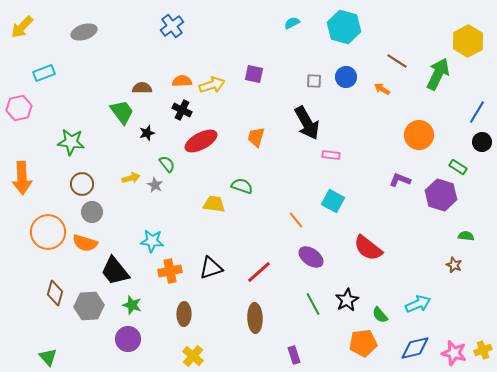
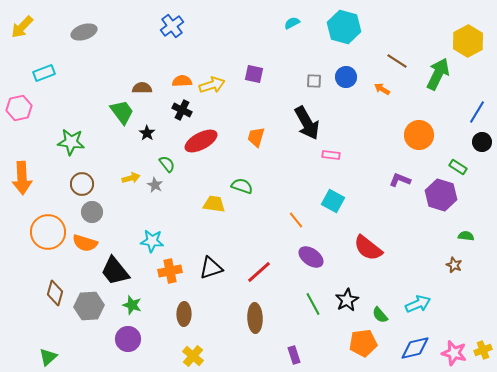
black star at (147, 133): rotated 21 degrees counterclockwise
green triangle at (48, 357): rotated 30 degrees clockwise
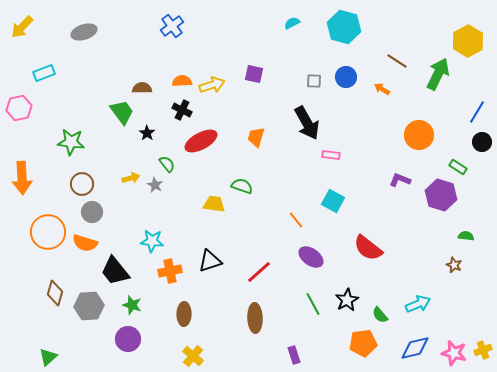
black triangle at (211, 268): moved 1 px left, 7 px up
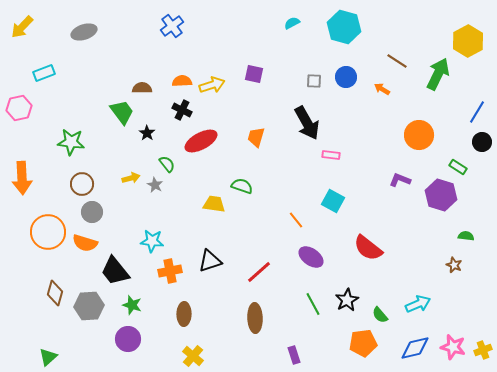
pink star at (454, 353): moved 1 px left, 6 px up
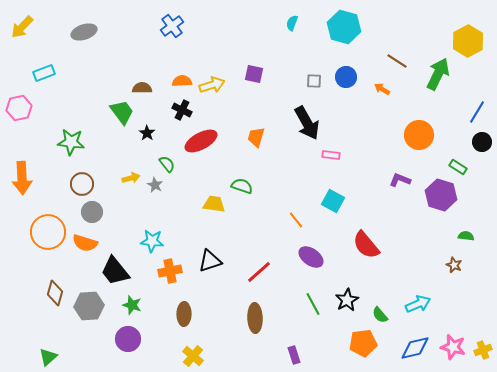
cyan semicircle at (292, 23): rotated 42 degrees counterclockwise
red semicircle at (368, 248): moved 2 px left, 3 px up; rotated 12 degrees clockwise
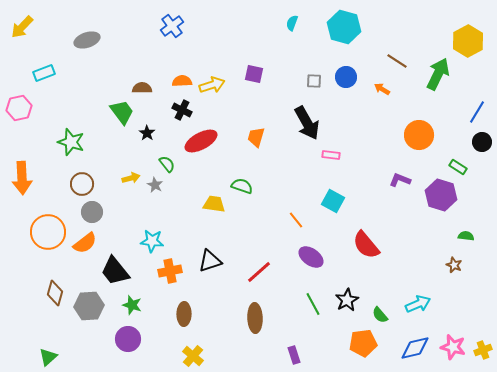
gray ellipse at (84, 32): moved 3 px right, 8 px down
green star at (71, 142): rotated 12 degrees clockwise
orange semicircle at (85, 243): rotated 55 degrees counterclockwise
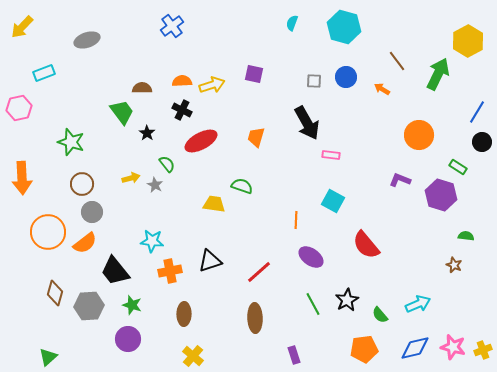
brown line at (397, 61): rotated 20 degrees clockwise
orange line at (296, 220): rotated 42 degrees clockwise
orange pentagon at (363, 343): moved 1 px right, 6 px down
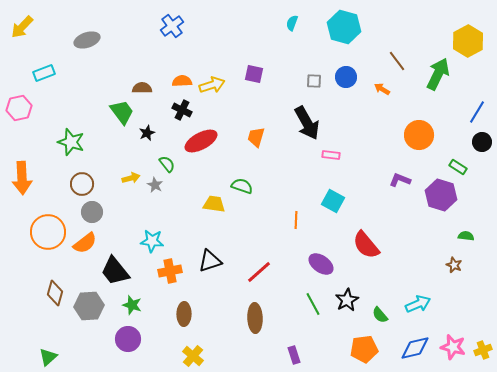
black star at (147, 133): rotated 14 degrees clockwise
purple ellipse at (311, 257): moved 10 px right, 7 px down
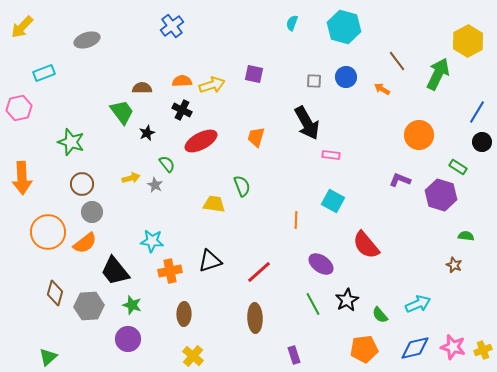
green semicircle at (242, 186): rotated 50 degrees clockwise
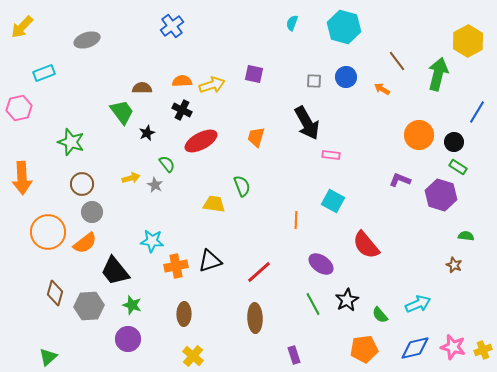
green arrow at (438, 74): rotated 12 degrees counterclockwise
black circle at (482, 142): moved 28 px left
orange cross at (170, 271): moved 6 px right, 5 px up
